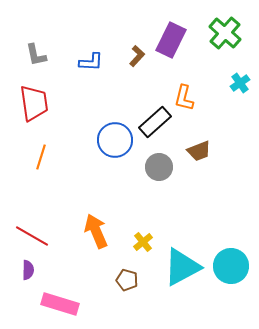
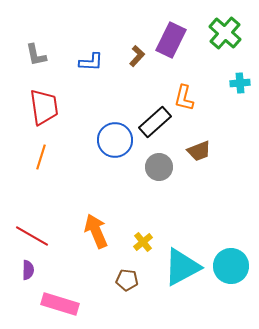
cyan cross: rotated 30 degrees clockwise
red trapezoid: moved 10 px right, 4 px down
brown pentagon: rotated 10 degrees counterclockwise
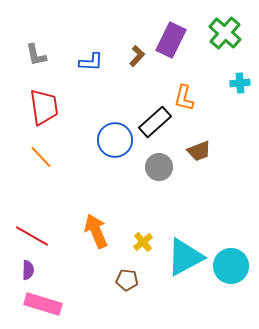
orange line: rotated 60 degrees counterclockwise
cyan triangle: moved 3 px right, 10 px up
pink rectangle: moved 17 px left
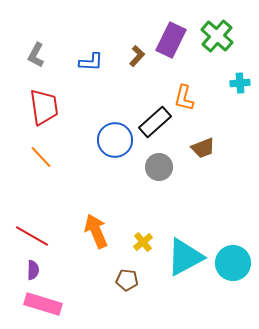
green cross: moved 8 px left, 3 px down
gray L-shape: rotated 40 degrees clockwise
brown trapezoid: moved 4 px right, 3 px up
cyan circle: moved 2 px right, 3 px up
purple semicircle: moved 5 px right
